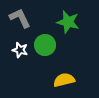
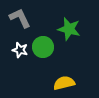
green star: moved 1 px right, 7 px down
green circle: moved 2 px left, 2 px down
yellow semicircle: moved 3 px down
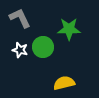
green star: rotated 15 degrees counterclockwise
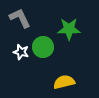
white star: moved 1 px right, 2 px down
yellow semicircle: moved 1 px up
